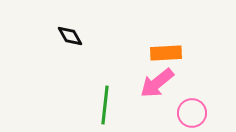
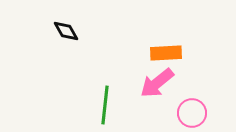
black diamond: moved 4 px left, 5 px up
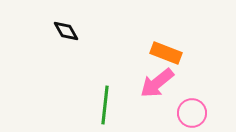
orange rectangle: rotated 24 degrees clockwise
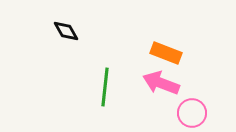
pink arrow: moved 4 px right; rotated 60 degrees clockwise
green line: moved 18 px up
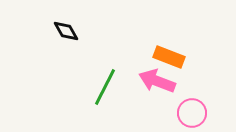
orange rectangle: moved 3 px right, 4 px down
pink arrow: moved 4 px left, 2 px up
green line: rotated 21 degrees clockwise
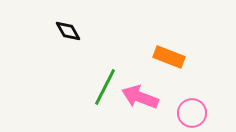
black diamond: moved 2 px right
pink arrow: moved 17 px left, 16 px down
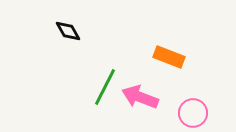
pink circle: moved 1 px right
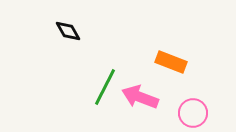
orange rectangle: moved 2 px right, 5 px down
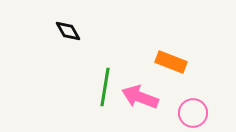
green line: rotated 18 degrees counterclockwise
